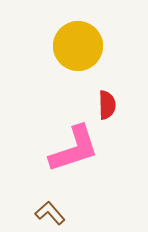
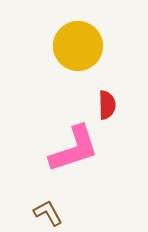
brown L-shape: moved 2 px left; rotated 12 degrees clockwise
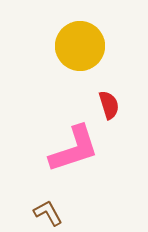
yellow circle: moved 2 px right
red semicircle: moved 2 px right; rotated 16 degrees counterclockwise
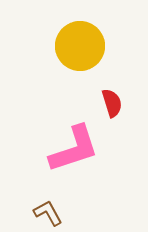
red semicircle: moved 3 px right, 2 px up
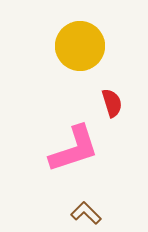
brown L-shape: moved 38 px right; rotated 16 degrees counterclockwise
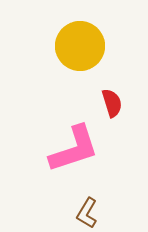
brown L-shape: moved 1 px right; rotated 104 degrees counterclockwise
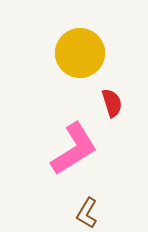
yellow circle: moved 7 px down
pink L-shape: rotated 14 degrees counterclockwise
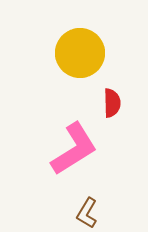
red semicircle: rotated 16 degrees clockwise
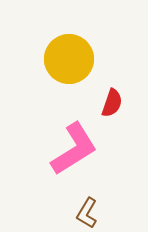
yellow circle: moved 11 px left, 6 px down
red semicircle: rotated 20 degrees clockwise
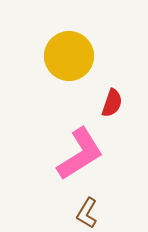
yellow circle: moved 3 px up
pink L-shape: moved 6 px right, 5 px down
